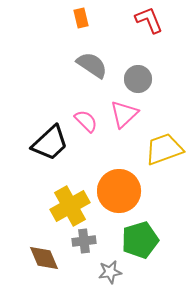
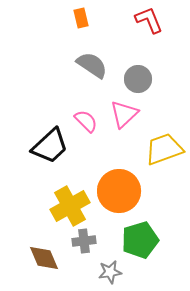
black trapezoid: moved 3 px down
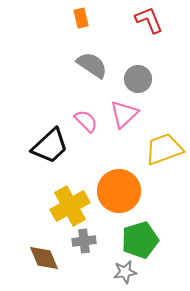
gray star: moved 15 px right
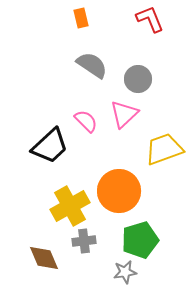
red L-shape: moved 1 px right, 1 px up
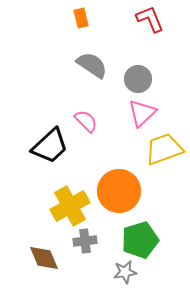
pink triangle: moved 18 px right, 1 px up
gray cross: moved 1 px right
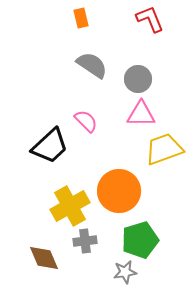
pink triangle: moved 1 px left, 1 px down; rotated 44 degrees clockwise
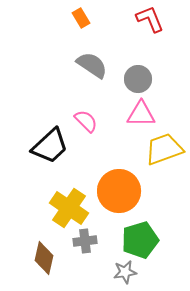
orange rectangle: rotated 18 degrees counterclockwise
yellow cross: moved 1 px left, 2 px down; rotated 27 degrees counterclockwise
brown diamond: rotated 36 degrees clockwise
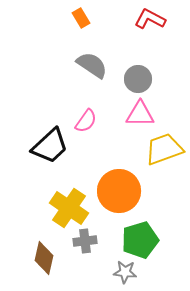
red L-shape: rotated 40 degrees counterclockwise
pink triangle: moved 1 px left
pink semicircle: rotated 80 degrees clockwise
gray star: rotated 15 degrees clockwise
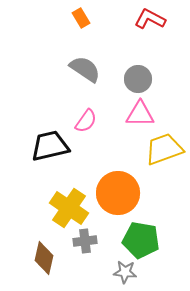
gray semicircle: moved 7 px left, 4 px down
black trapezoid: rotated 150 degrees counterclockwise
orange circle: moved 1 px left, 2 px down
green pentagon: moved 1 px right; rotated 27 degrees clockwise
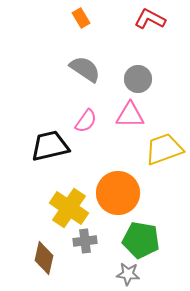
pink triangle: moved 10 px left, 1 px down
gray star: moved 3 px right, 2 px down
